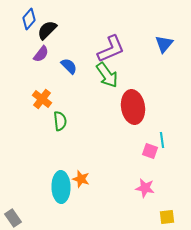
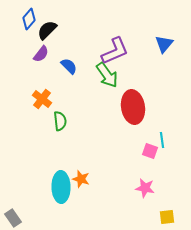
purple L-shape: moved 4 px right, 2 px down
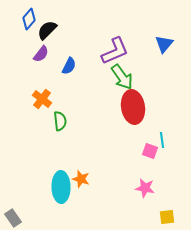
blue semicircle: rotated 72 degrees clockwise
green arrow: moved 15 px right, 2 px down
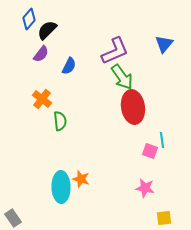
yellow square: moved 3 px left, 1 px down
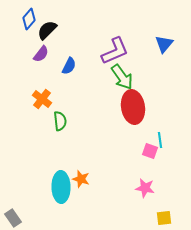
cyan line: moved 2 px left
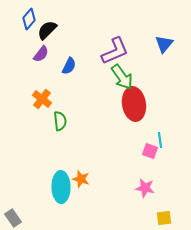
red ellipse: moved 1 px right, 3 px up
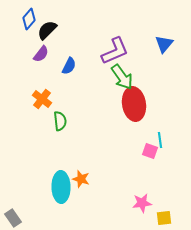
pink star: moved 3 px left, 15 px down; rotated 18 degrees counterclockwise
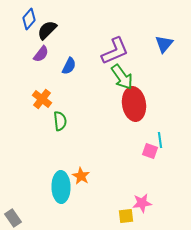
orange star: moved 3 px up; rotated 12 degrees clockwise
yellow square: moved 38 px left, 2 px up
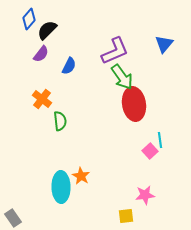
pink square: rotated 28 degrees clockwise
pink star: moved 3 px right, 8 px up
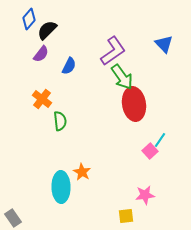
blue triangle: rotated 24 degrees counterclockwise
purple L-shape: moved 2 px left; rotated 12 degrees counterclockwise
cyan line: rotated 42 degrees clockwise
orange star: moved 1 px right, 4 px up
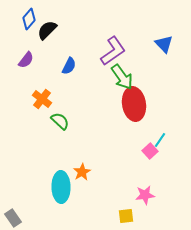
purple semicircle: moved 15 px left, 6 px down
green semicircle: rotated 42 degrees counterclockwise
orange star: rotated 12 degrees clockwise
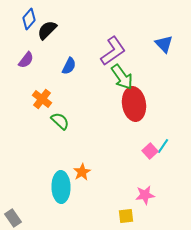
cyan line: moved 3 px right, 6 px down
